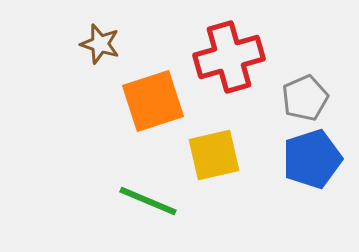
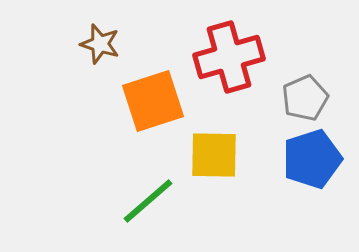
yellow square: rotated 14 degrees clockwise
green line: rotated 64 degrees counterclockwise
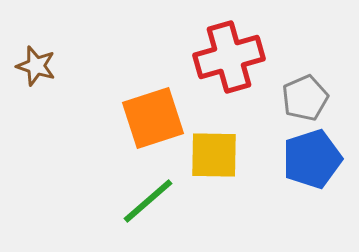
brown star: moved 64 px left, 22 px down
orange square: moved 17 px down
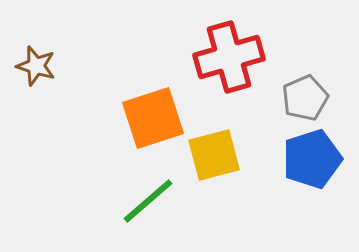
yellow square: rotated 16 degrees counterclockwise
